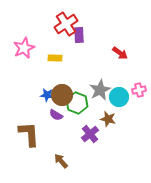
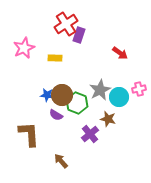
purple rectangle: rotated 21 degrees clockwise
pink cross: moved 1 px up
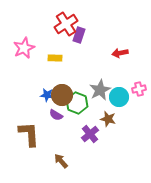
red arrow: rotated 133 degrees clockwise
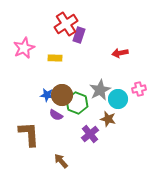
cyan circle: moved 1 px left, 2 px down
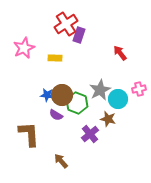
red arrow: rotated 63 degrees clockwise
